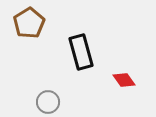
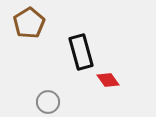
red diamond: moved 16 px left
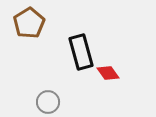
red diamond: moved 7 px up
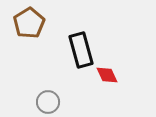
black rectangle: moved 2 px up
red diamond: moved 1 px left, 2 px down; rotated 10 degrees clockwise
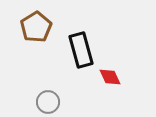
brown pentagon: moved 7 px right, 4 px down
red diamond: moved 3 px right, 2 px down
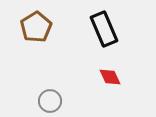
black rectangle: moved 23 px right, 21 px up; rotated 8 degrees counterclockwise
gray circle: moved 2 px right, 1 px up
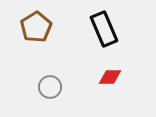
red diamond: rotated 65 degrees counterclockwise
gray circle: moved 14 px up
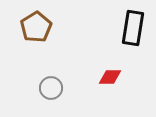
black rectangle: moved 29 px right, 1 px up; rotated 32 degrees clockwise
gray circle: moved 1 px right, 1 px down
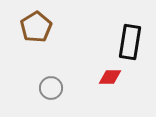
black rectangle: moved 3 px left, 14 px down
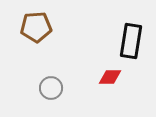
brown pentagon: rotated 28 degrees clockwise
black rectangle: moved 1 px right, 1 px up
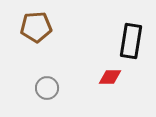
gray circle: moved 4 px left
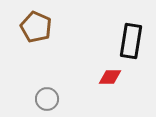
brown pentagon: rotated 28 degrees clockwise
gray circle: moved 11 px down
